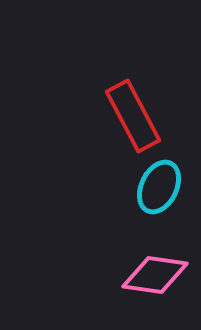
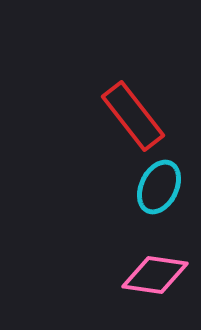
red rectangle: rotated 10 degrees counterclockwise
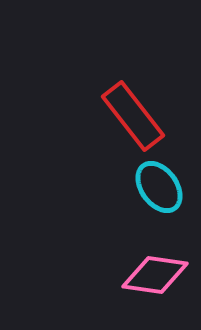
cyan ellipse: rotated 62 degrees counterclockwise
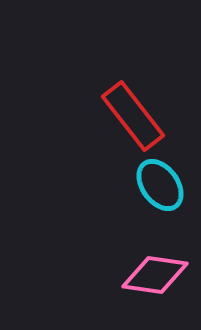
cyan ellipse: moved 1 px right, 2 px up
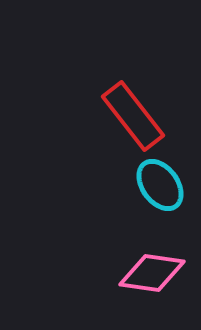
pink diamond: moved 3 px left, 2 px up
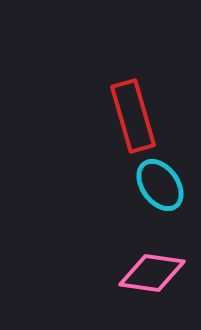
red rectangle: rotated 22 degrees clockwise
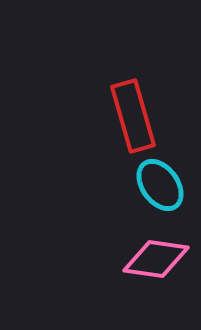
pink diamond: moved 4 px right, 14 px up
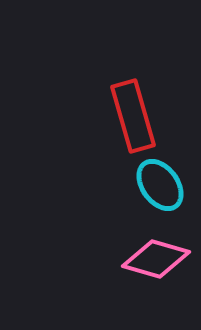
pink diamond: rotated 8 degrees clockwise
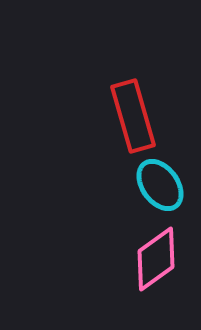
pink diamond: rotated 52 degrees counterclockwise
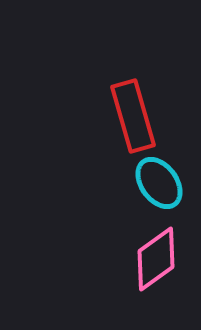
cyan ellipse: moved 1 px left, 2 px up
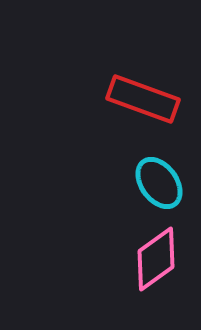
red rectangle: moved 10 px right, 17 px up; rotated 54 degrees counterclockwise
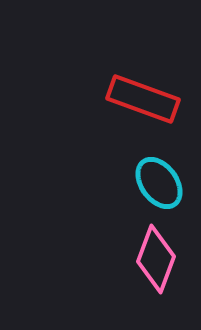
pink diamond: rotated 34 degrees counterclockwise
